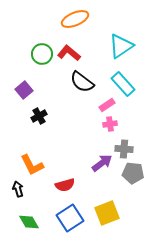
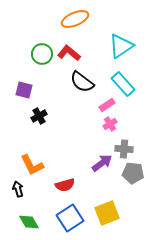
purple square: rotated 36 degrees counterclockwise
pink cross: rotated 24 degrees counterclockwise
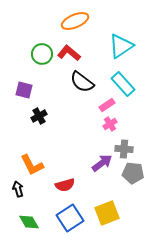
orange ellipse: moved 2 px down
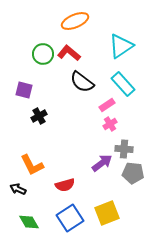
green circle: moved 1 px right
black arrow: rotated 49 degrees counterclockwise
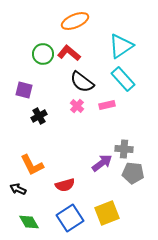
cyan rectangle: moved 5 px up
pink rectangle: rotated 21 degrees clockwise
pink cross: moved 33 px left, 18 px up; rotated 16 degrees counterclockwise
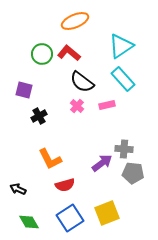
green circle: moved 1 px left
orange L-shape: moved 18 px right, 6 px up
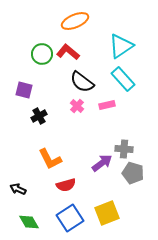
red L-shape: moved 1 px left, 1 px up
gray pentagon: rotated 10 degrees clockwise
red semicircle: moved 1 px right
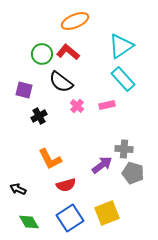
black semicircle: moved 21 px left
purple arrow: moved 2 px down
